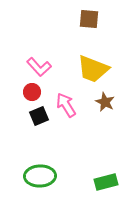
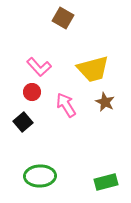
brown square: moved 26 px left, 1 px up; rotated 25 degrees clockwise
yellow trapezoid: rotated 36 degrees counterclockwise
black square: moved 16 px left, 6 px down; rotated 18 degrees counterclockwise
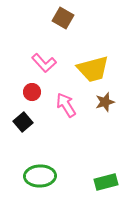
pink L-shape: moved 5 px right, 4 px up
brown star: rotated 30 degrees clockwise
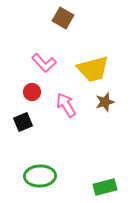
black square: rotated 18 degrees clockwise
green rectangle: moved 1 px left, 5 px down
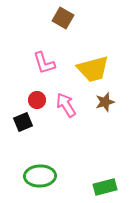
pink L-shape: rotated 25 degrees clockwise
red circle: moved 5 px right, 8 px down
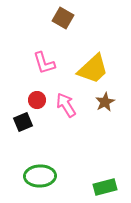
yellow trapezoid: rotated 28 degrees counterclockwise
brown star: rotated 12 degrees counterclockwise
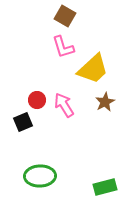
brown square: moved 2 px right, 2 px up
pink L-shape: moved 19 px right, 16 px up
pink arrow: moved 2 px left
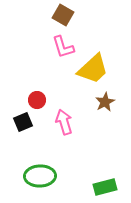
brown square: moved 2 px left, 1 px up
pink arrow: moved 17 px down; rotated 15 degrees clockwise
